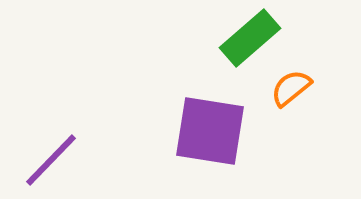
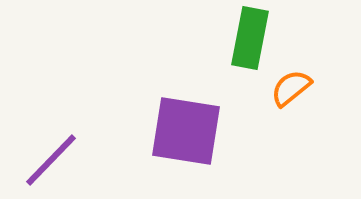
green rectangle: rotated 38 degrees counterclockwise
purple square: moved 24 px left
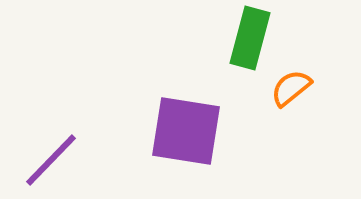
green rectangle: rotated 4 degrees clockwise
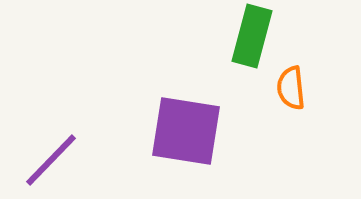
green rectangle: moved 2 px right, 2 px up
orange semicircle: rotated 57 degrees counterclockwise
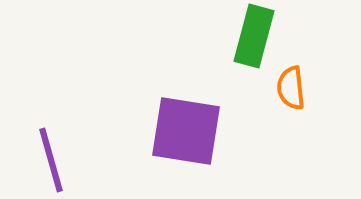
green rectangle: moved 2 px right
purple line: rotated 60 degrees counterclockwise
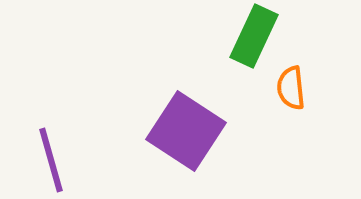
green rectangle: rotated 10 degrees clockwise
purple square: rotated 24 degrees clockwise
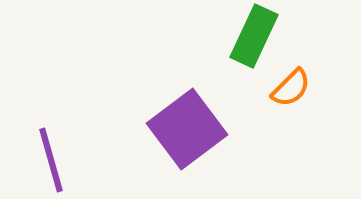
orange semicircle: rotated 129 degrees counterclockwise
purple square: moved 1 px right, 2 px up; rotated 20 degrees clockwise
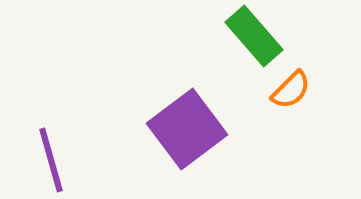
green rectangle: rotated 66 degrees counterclockwise
orange semicircle: moved 2 px down
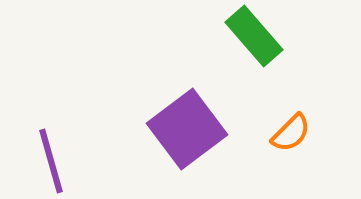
orange semicircle: moved 43 px down
purple line: moved 1 px down
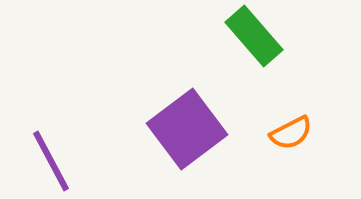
orange semicircle: rotated 18 degrees clockwise
purple line: rotated 12 degrees counterclockwise
